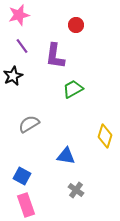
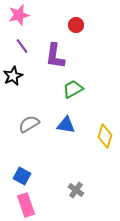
blue triangle: moved 31 px up
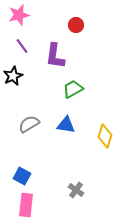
pink rectangle: rotated 25 degrees clockwise
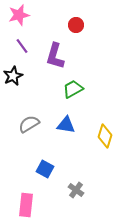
purple L-shape: rotated 8 degrees clockwise
blue square: moved 23 px right, 7 px up
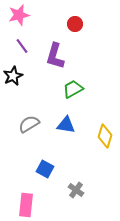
red circle: moved 1 px left, 1 px up
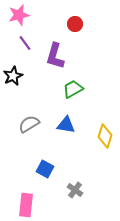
purple line: moved 3 px right, 3 px up
gray cross: moved 1 px left
